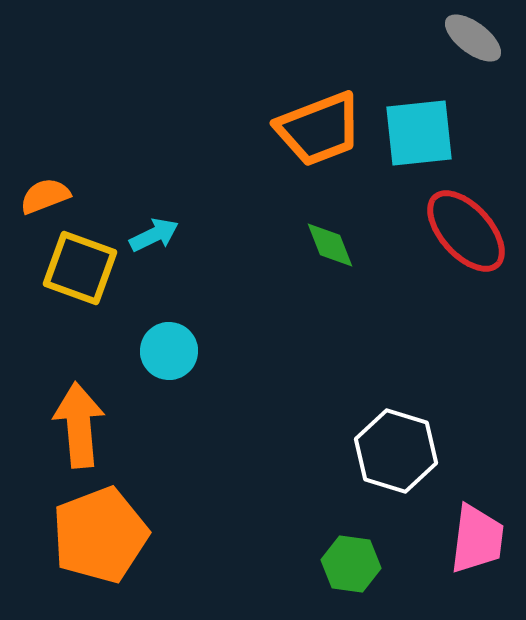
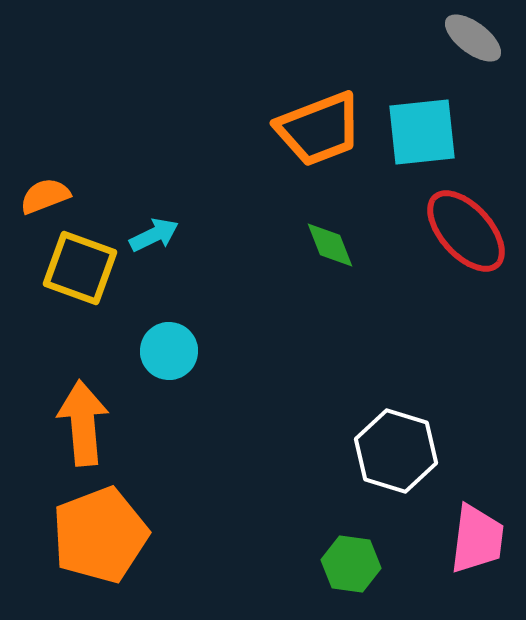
cyan square: moved 3 px right, 1 px up
orange arrow: moved 4 px right, 2 px up
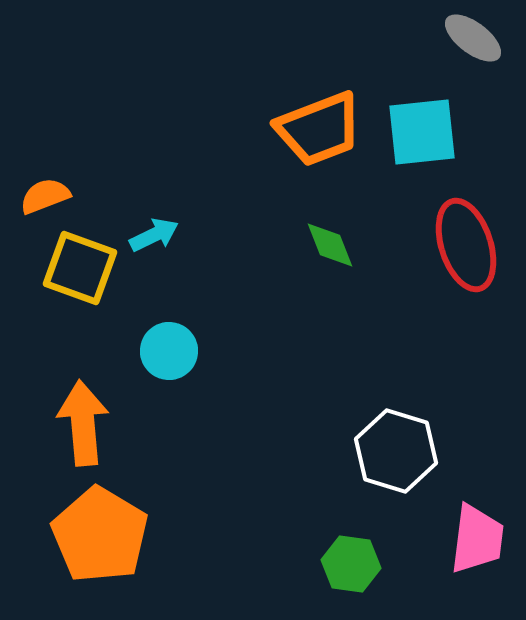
red ellipse: moved 14 px down; rotated 24 degrees clockwise
orange pentagon: rotated 20 degrees counterclockwise
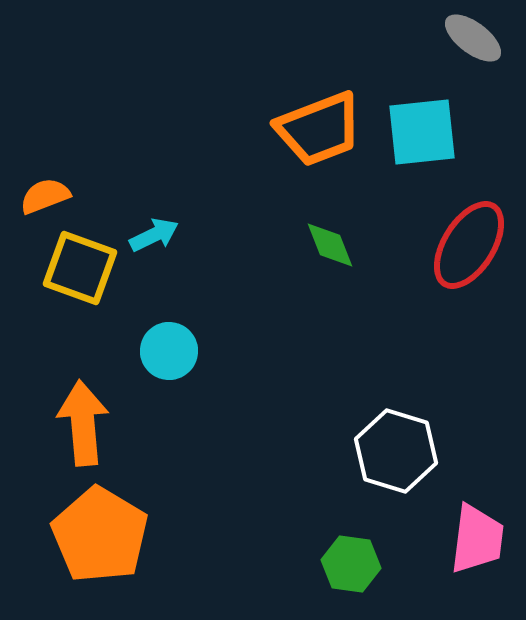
red ellipse: moved 3 px right; rotated 50 degrees clockwise
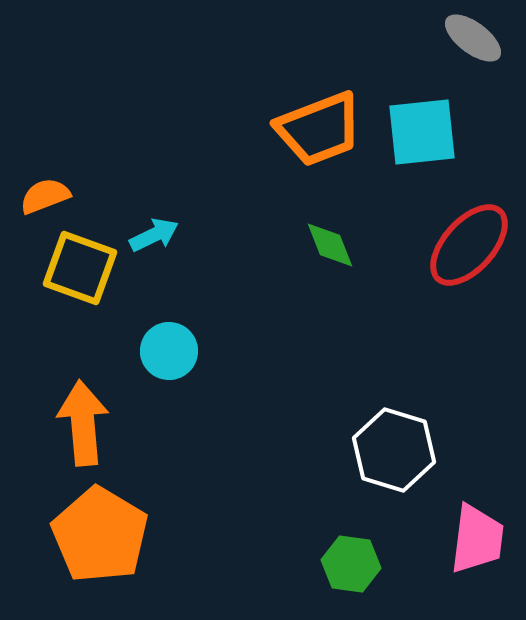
red ellipse: rotated 10 degrees clockwise
white hexagon: moved 2 px left, 1 px up
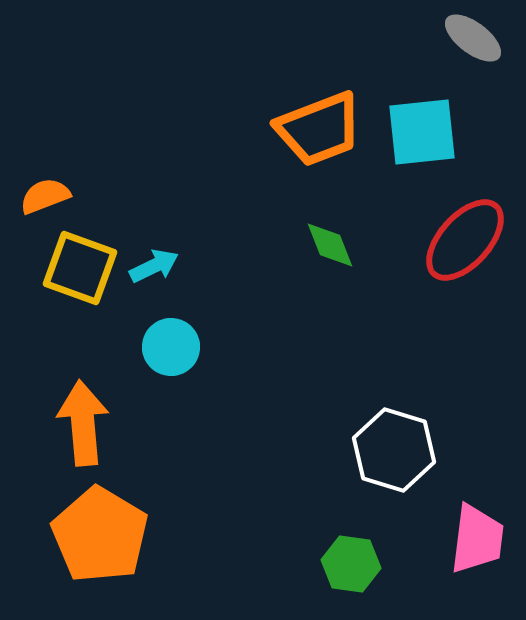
cyan arrow: moved 31 px down
red ellipse: moved 4 px left, 5 px up
cyan circle: moved 2 px right, 4 px up
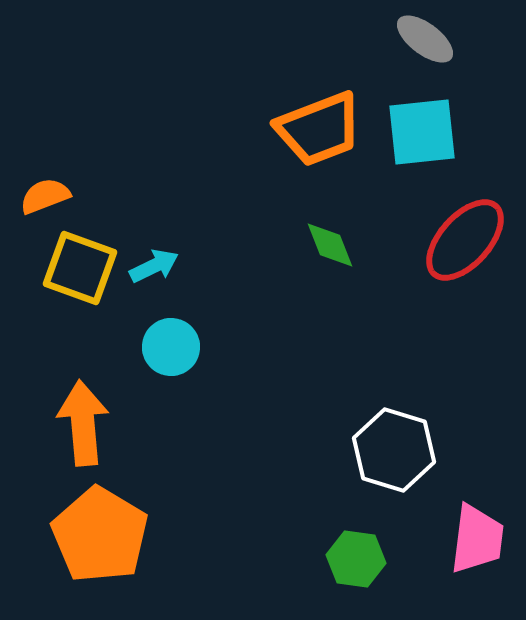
gray ellipse: moved 48 px left, 1 px down
green hexagon: moved 5 px right, 5 px up
